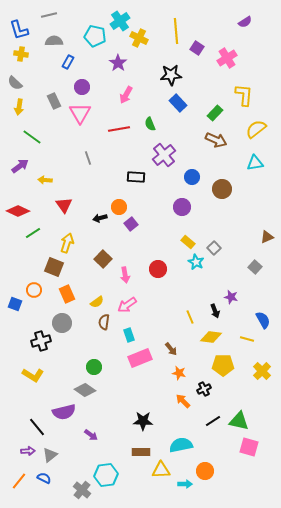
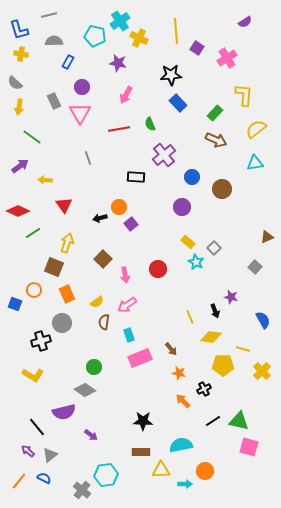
purple star at (118, 63): rotated 24 degrees counterclockwise
yellow line at (247, 339): moved 4 px left, 10 px down
purple arrow at (28, 451): rotated 136 degrees counterclockwise
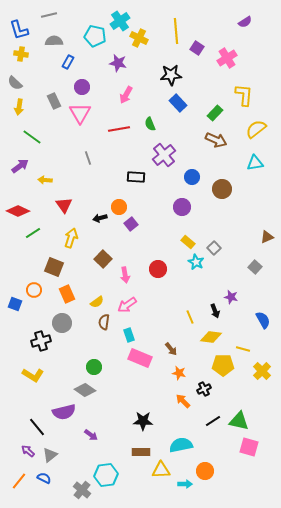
yellow arrow at (67, 243): moved 4 px right, 5 px up
pink rectangle at (140, 358): rotated 45 degrees clockwise
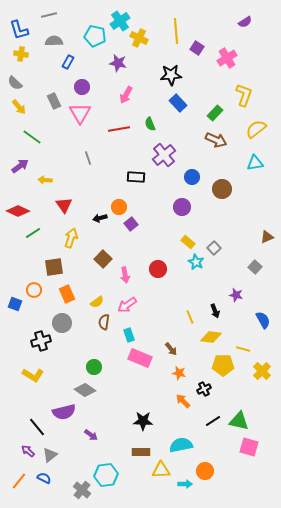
yellow L-shape at (244, 95): rotated 15 degrees clockwise
yellow arrow at (19, 107): rotated 49 degrees counterclockwise
brown square at (54, 267): rotated 30 degrees counterclockwise
purple star at (231, 297): moved 5 px right, 2 px up
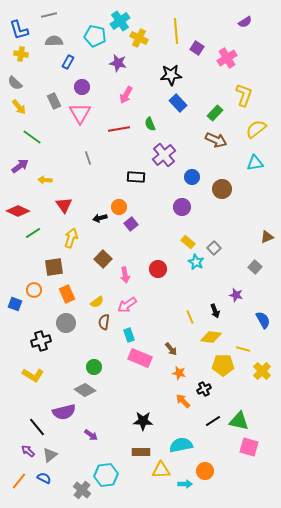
gray circle at (62, 323): moved 4 px right
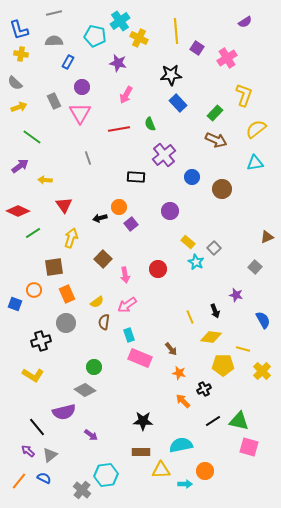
gray line at (49, 15): moved 5 px right, 2 px up
yellow arrow at (19, 107): rotated 70 degrees counterclockwise
purple circle at (182, 207): moved 12 px left, 4 px down
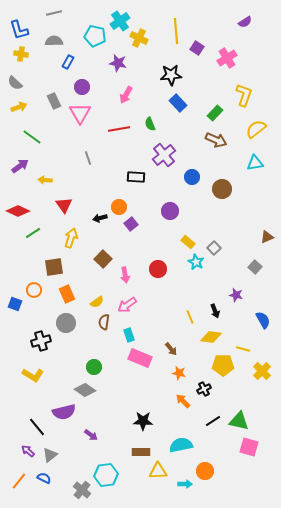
yellow triangle at (161, 470): moved 3 px left, 1 px down
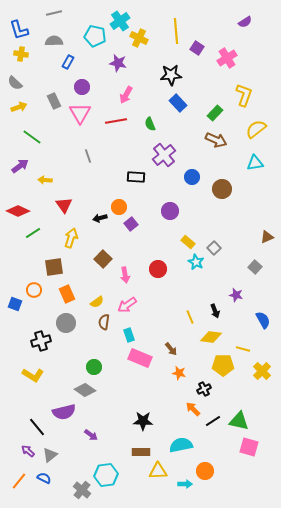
red line at (119, 129): moved 3 px left, 8 px up
gray line at (88, 158): moved 2 px up
orange arrow at (183, 401): moved 10 px right, 8 px down
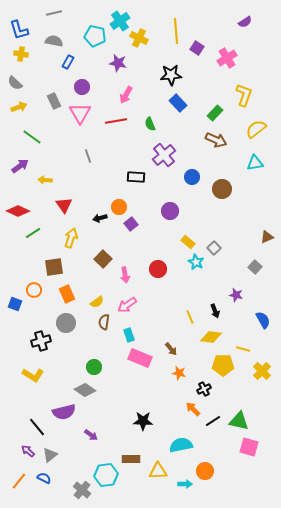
gray semicircle at (54, 41): rotated 12 degrees clockwise
brown rectangle at (141, 452): moved 10 px left, 7 px down
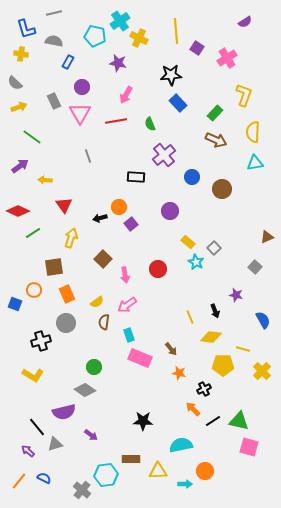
blue L-shape at (19, 30): moved 7 px right, 1 px up
yellow semicircle at (256, 129): moved 3 px left, 3 px down; rotated 50 degrees counterclockwise
gray triangle at (50, 455): moved 5 px right, 11 px up; rotated 21 degrees clockwise
